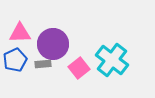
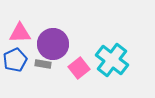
gray rectangle: rotated 14 degrees clockwise
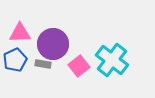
pink square: moved 2 px up
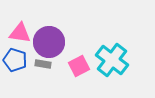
pink triangle: rotated 10 degrees clockwise
purple circle: moved 4 px left, 2 px up
blue pentagon: rotated 30 degrees counterclockwise
pink square: rotated 10 degrees clockwise
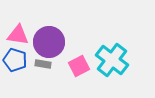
pink triangle: moved 2 px left, 2 px down
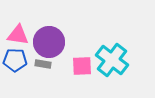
blue pentagon: rotated 15 degrees counterclockwise
pink square: moved 3 px right; rotated 25 degrees clockwise
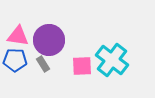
pink triangle: moved 1 px down
purple circle: moved 2 px up
gray rectangle: rotated 49 degrees clockwise
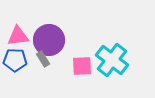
pink triangle: rotated 15 degrees counterclockwise
gray rectangle: moved 5 px up
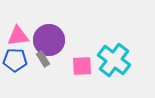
cyan cross: moved 2 px right
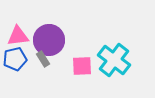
blue pentagon: moved 1 px up; rotated 15 degrees counterclockwise
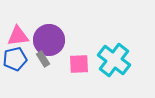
pink square: moved 3 px left, 2 px up
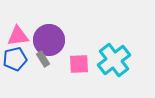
cyan cross: rotated 16 degrees clockwise
